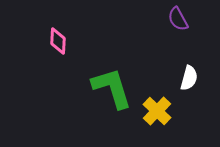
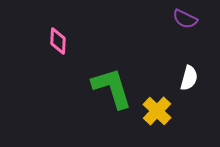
purple semicircle: moved 7 px right; rotated 35 degrees counterclockwise
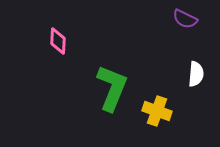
white semicircle: moved 7 px right, 4 px up; rotated 10 degrees counterclockwise
green L-shape: rotated 39 degrees clockwise
yellow cross: rotated 24 degrees counterclockwise
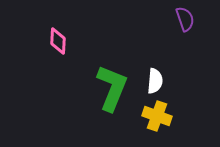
purple semicircle: rotated 135 degrees counterclockwise
white semicircle: moved 41 px left, 7 px down
yellow cross: moved 5 px down
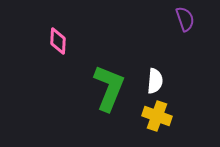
green L-shape: moved 3 px left
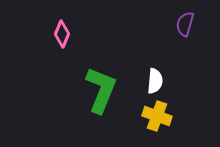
purple semicircle: moved 5 px down; rotated 145 degrees counterclockwise
pink diamond: moved 4 px right, 7 px up; rotated 20 degrees clockwise
green L-shape: moved 8 px left, 2 px down
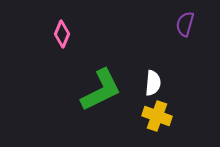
white semicircle: moved 2 px left, 2 px down
green L-shape: rotated 42 degrees clockwise
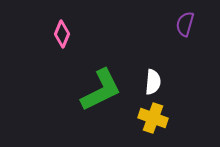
white semicircle: moved 1 px up
yellow cross: moved 4 px left, 2 px down
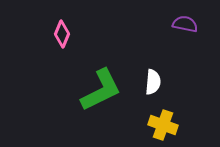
purple semicircle: rotated 85 degrees clockwise
yellow cross: moved 10 px right, 7 px down
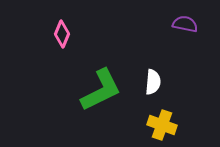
yellow cross: moved 1 px left
